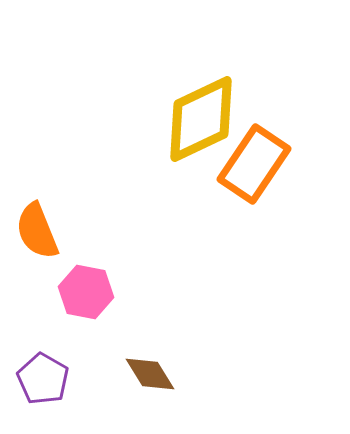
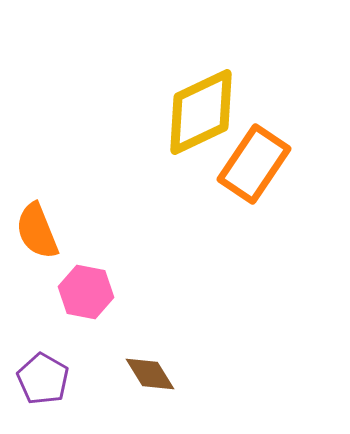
yellow diamond: moved 7 px up
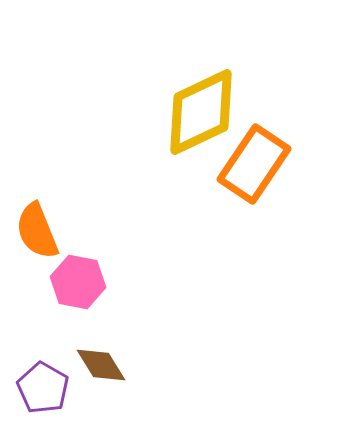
pink hexagon: moved 8 px left, 10 px up
brown diamond: moved 49 px left, 9 px up
purple pentagon: moved 9 px down
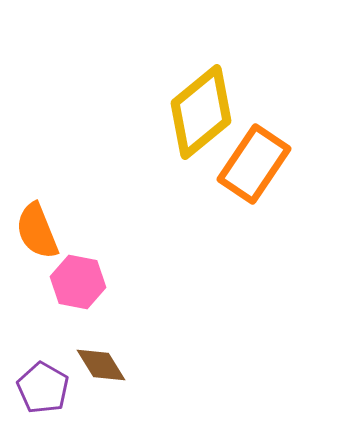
yellow diamond: rotated 14 degrees counterclockwise
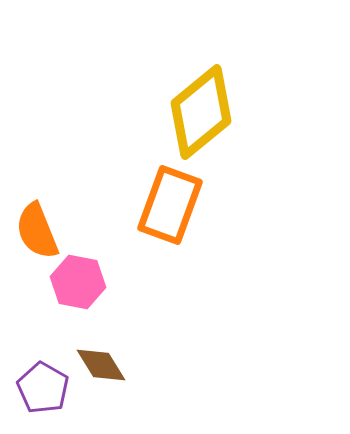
orange rectangle: moved 84 px left, 41 px down; rotated 14 degrees counterclockwise
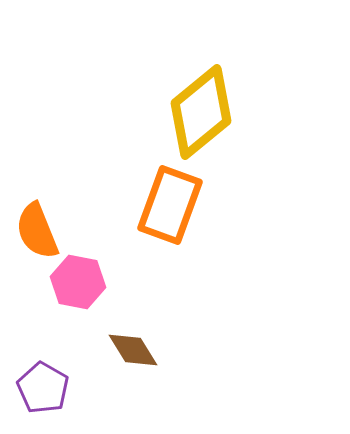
brown diamond: moved 32 px right, 15 px up
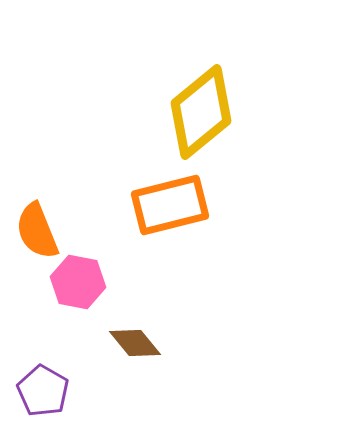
orange rectangle: rotated 56 degrees clockwise
brown diamond: moved 2 px right, 7 px up; rotated 8 degrees counterclockwise
purple pentagon: moved 3 px down
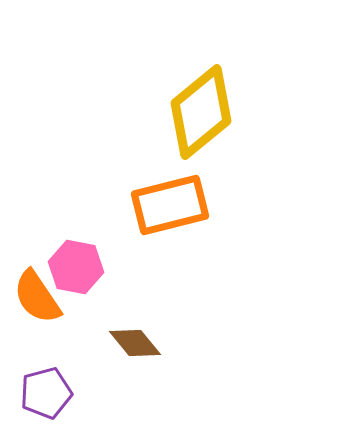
orange semicircle: moved 66 px down; rotated 12 degrees counterclockwise
pink hexagon: moved 2 px left, 15 px up
purple pentagon: moved 3 px right, 2 px down; rotated 27 degrees clockwise
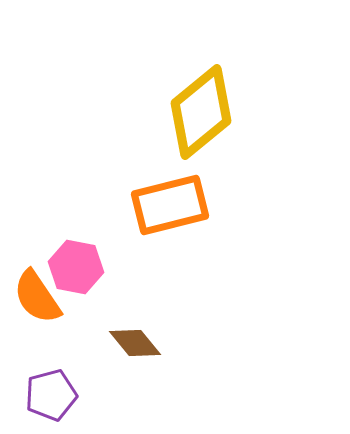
purple pentagon: moved 5 px right, 2 px down
